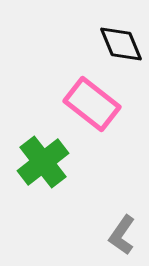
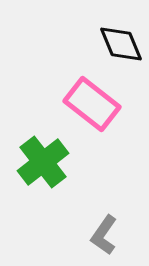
gray L-shape: moved 18 px left
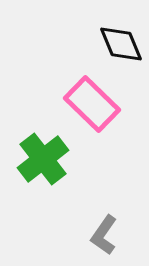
pink rectangle: rotated 6 degrees clockwise
green cross: moved 3 px up
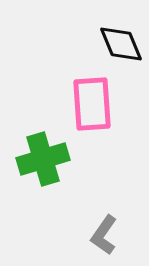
pink rectangle: rotated 42 degrees clockwise
green cross: rotated 21 degrees clockwise
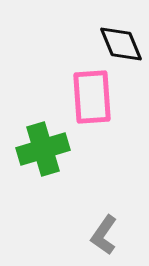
pink rectangle: moved 7 px up
green cross: moved 10 px up
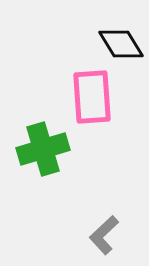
black diamond: rotated 9 degrees counterclockwise
gray L-shape: rotated 12 degrees clockwise
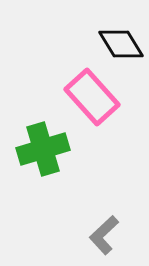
pink rectangle: rotated 38 degrees counterclockwise
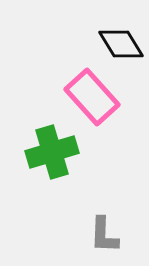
green cross: moved 9 px right, 3 px down
gray L-shape: rotated 45 degrees counterclockwise
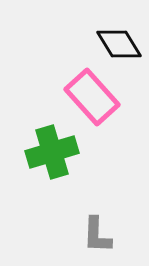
black diamond: moved 2 px left
gray L-shape: moved 7 px left
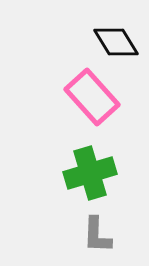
black diamond: moved 3 px left, 2 px up
green cross: moved 38 px right, 21 px down
